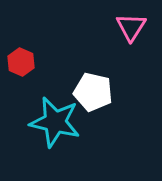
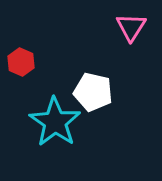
cyan star: rotated 21 degrees clockwise
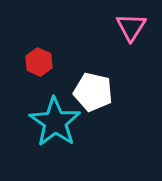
red hexagon: moved 18 px right
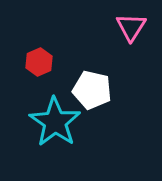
red hexagon: rotated 12 degrees clockwise
white pentagon: moved 1 px left, 2 px up
